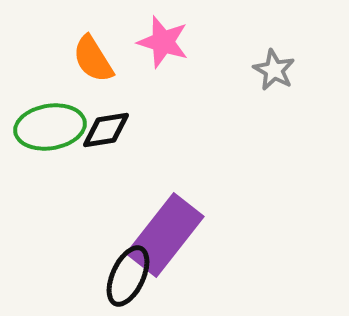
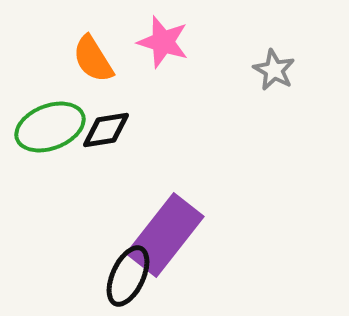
green ellipse: rotated 12 degrees counterclockwise
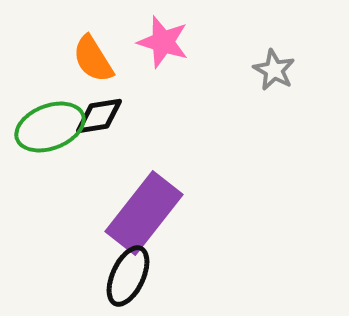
black diamond: moved 7 px left, 14 px up
purple rectangle: moved 21 px left, 22 px up
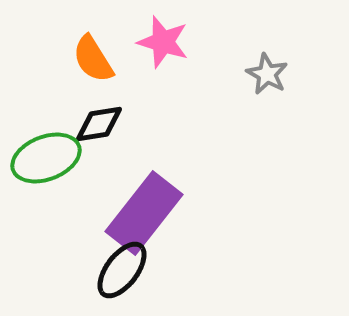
gray star: moved 7 px left, 4 px down
black diamond: moved 8 px down
green ellipse: moved 4 px left, 31 px down
black ellipse: moved 6 px left, 6 px up; rotated 12 degrees clockwise
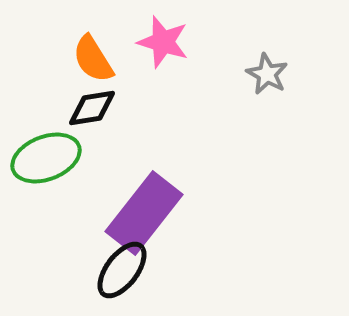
black diamond: moved 7 px left, 16 px up
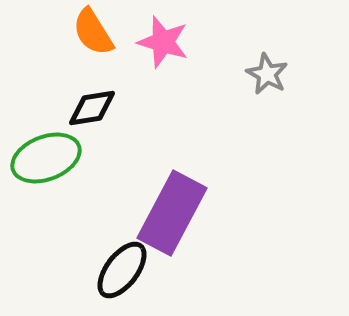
orange semicircle: moved 27 px up
purple rectangle: moved 28 px right; rotated 10 degrees counterclockwise
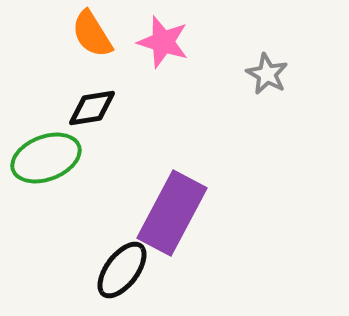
orange semicircle: moved 1 px left, 2 px down
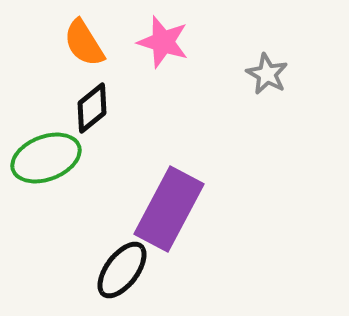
orange semicircle: moved 8 px left, 9 px down
black diamond: rotated 30 degrees counterclockwise
purple rectangle: moved 3 px left, 4 px up
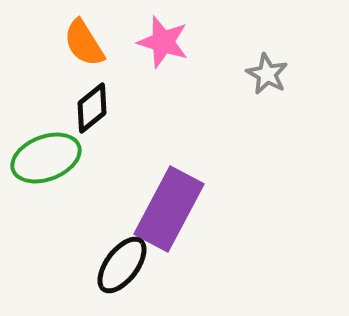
black ellipse: moved 5 px up
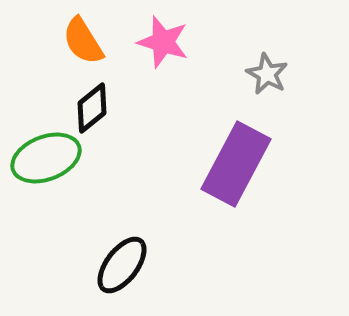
orange semicircle: moved 1 px left, 2 px up
purple rectangle: moved 67 px right, 45 px up
